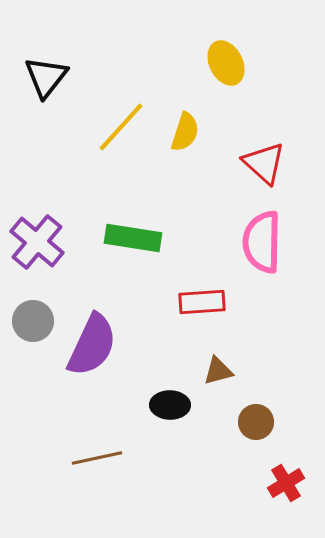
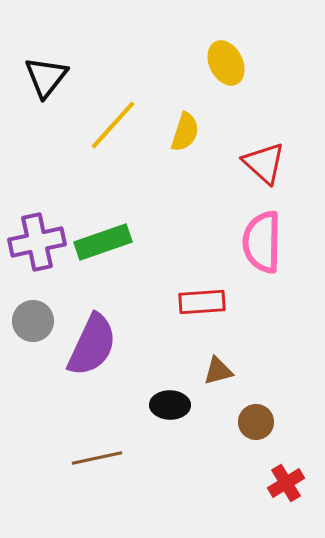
yellow line: moved 8 px left, 2 px up
green rectangle: moved 30 px left, 4 px down; rotated 28 degrees counterclockwise
purple cross: rotated 38 degrees clockwise
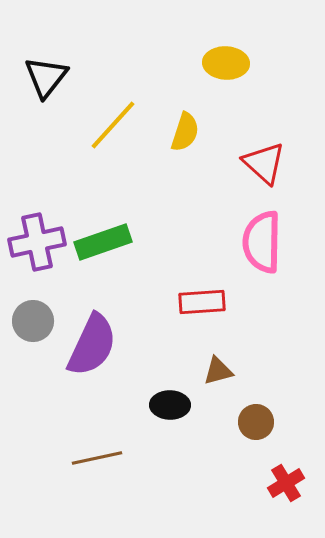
yellow ellipse: rotated 60 degrees counterclockwise
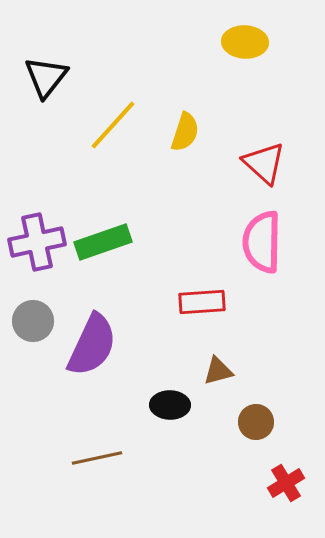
yellow ellipse: moved 19 px right, 21 px up
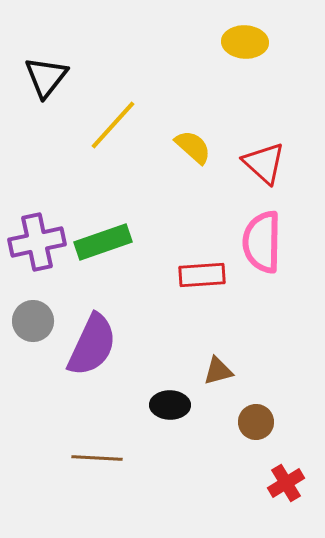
yellow semicircle: moved 8 px right, 15 px down; rotated 66 degrees counterclockwise
red rectangle: moved 27 px up
brown line: rotated 15 degrees clockwise
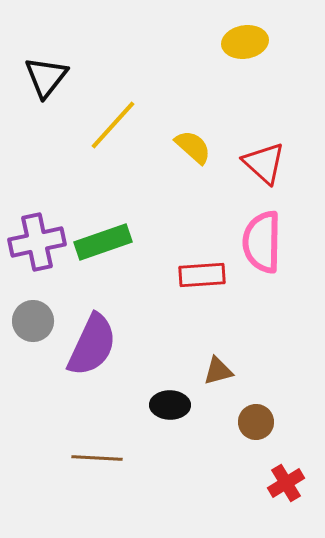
yellow ellipse: rotated 12 degrees counterclockwise
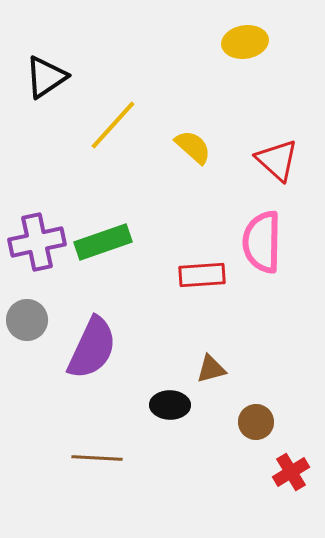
black triangle: rotated 18 degrees clockwise
red triangle: moved 13 px right, 3 px up
gray circle: moved 6 px left, 1 px up
purple semicircle: moved 3 px down
brown triangle: moved 7 px left, 2 px up
red cross: moved 5 px right, 11 px up
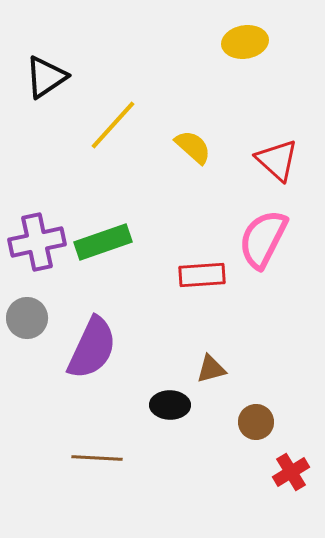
pink semicircle: moved 1 px right, 3 px up; rotated 26 degrees clockwise
gray circle: moved 2 px up
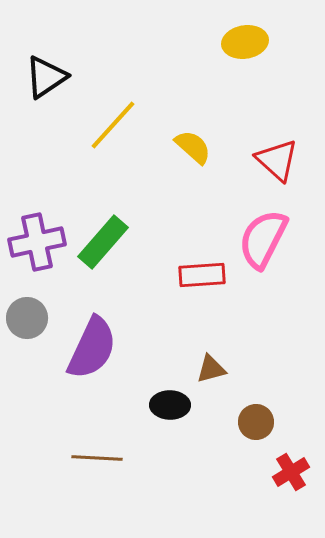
green rectangle: rotated 30 degrees counterclockwise
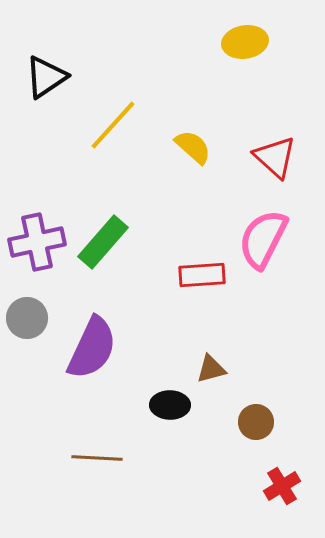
red triangle: moved 2 px left, 3 px up
red cross: moved 9 px left, 14 px down
